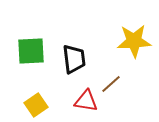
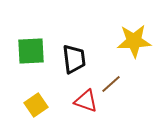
red triangle: rotated 10 degrees clockwise
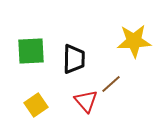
black trapezoid: rotated 8 degrees clockwise
red triangle: rotated 30 degrees clockwise
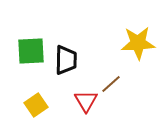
yellow star: moved 4 px right, 2 px down
black trapezoid: moved 8 px left, 1 px down
red triangle: rotated 10 degrees clockwise
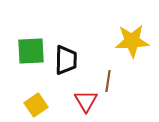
yellow star: moved 6 px left, 2 px up
brown line: moved 3 px left, 3 px up; rotated 40 degrees counterclockwise
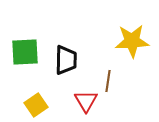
green square: moved 6 px left, 1 px down
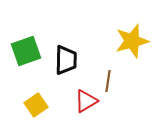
yellow star: rotated 12 degrees counterclockwise
green square: moved 1 px right, 1 px up; rotated 16 degrees counterclockwise
red triangle: rotated 30 degrees clockwise
